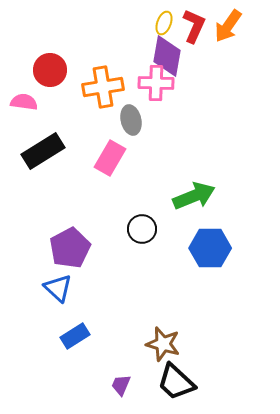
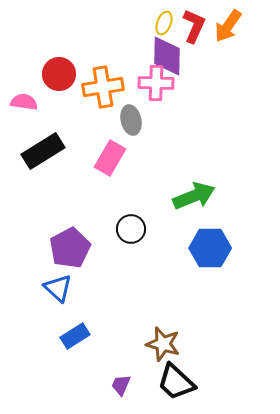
purple diamond: rotated 9 degrees counterclockwise
red circle: moved 9 px right, 4 px down
black circle: moved 11 px left
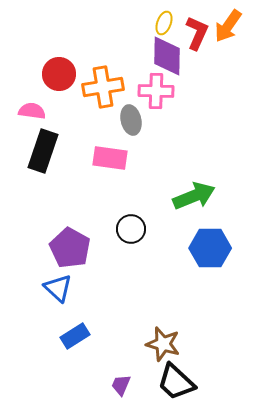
red L-shape: moved 3 px right, 7 px down
pink cross: moved 8 px down
pink semicircle: moved 8 px right, 9 px down
black rectangle: rotated 39 degrees counterclockwise
pink rectangle: rotated 68 degrees clockwise
purple pentagon: rotated 15 degrees counterclockwise
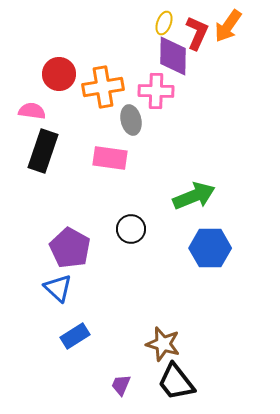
purple diamond: moved 6 px right
black trapezoid: rotated 9 degrees clockwise
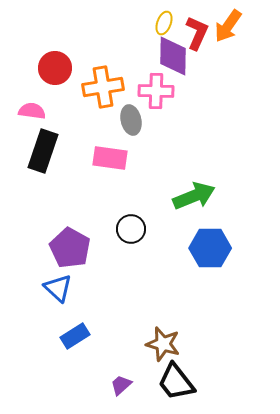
red circle: moved 4 px left, 6 px up
purple trapezoid: rotated 25 degrees clockwise
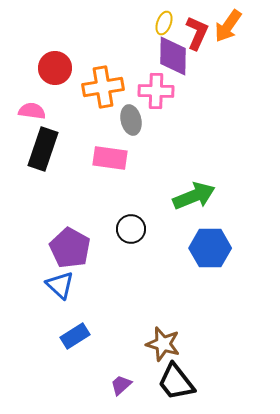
black rectangle: moved 2 px up
blue triangle: moved 2 px right, 3 px up
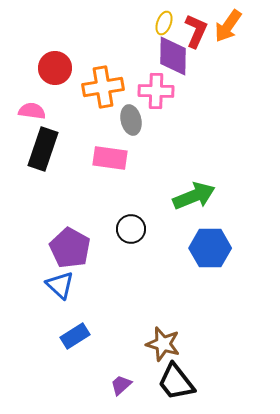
red L-shape: moved 1 px left, 2 px up
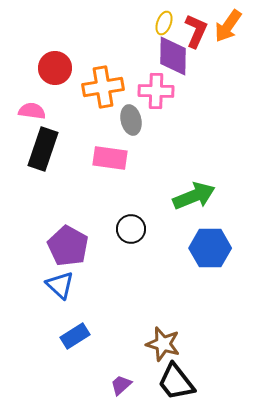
purple pentagon: moved 2 px left, 2 px up
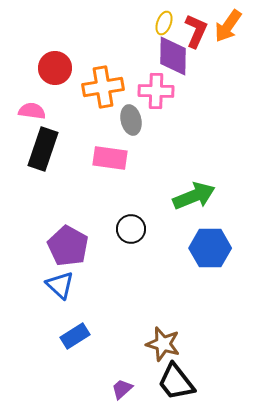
purple trapezoid: moved 1 px right, 4 px down
